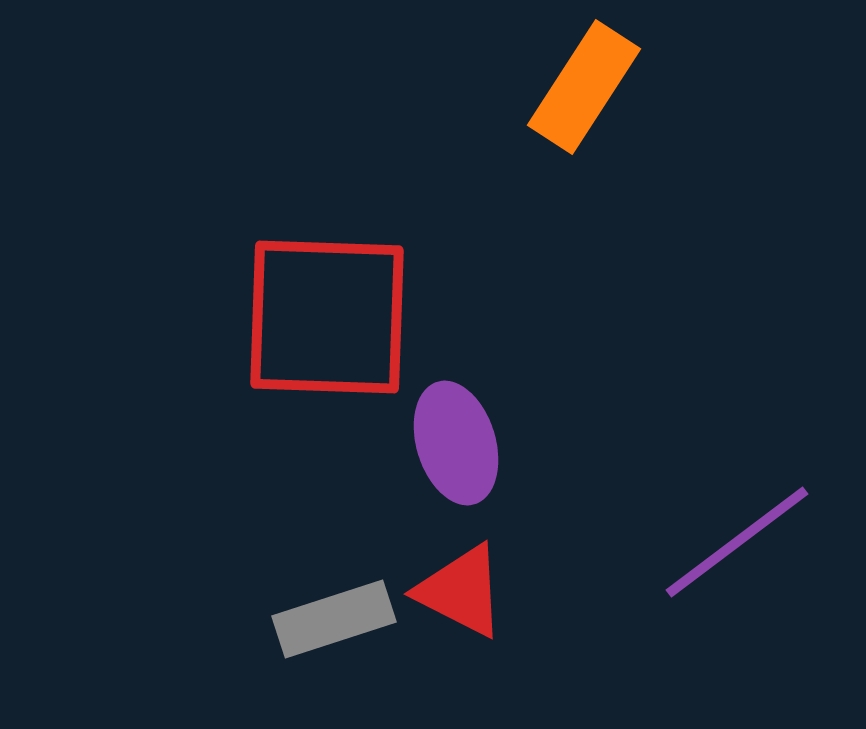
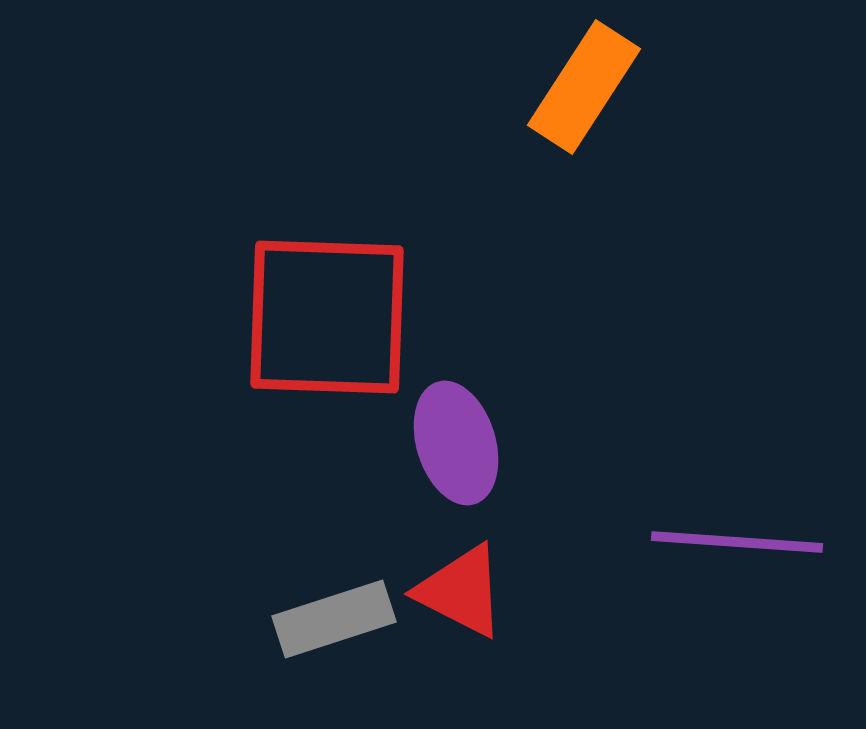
purple line: rotated 41 degrees clockwise
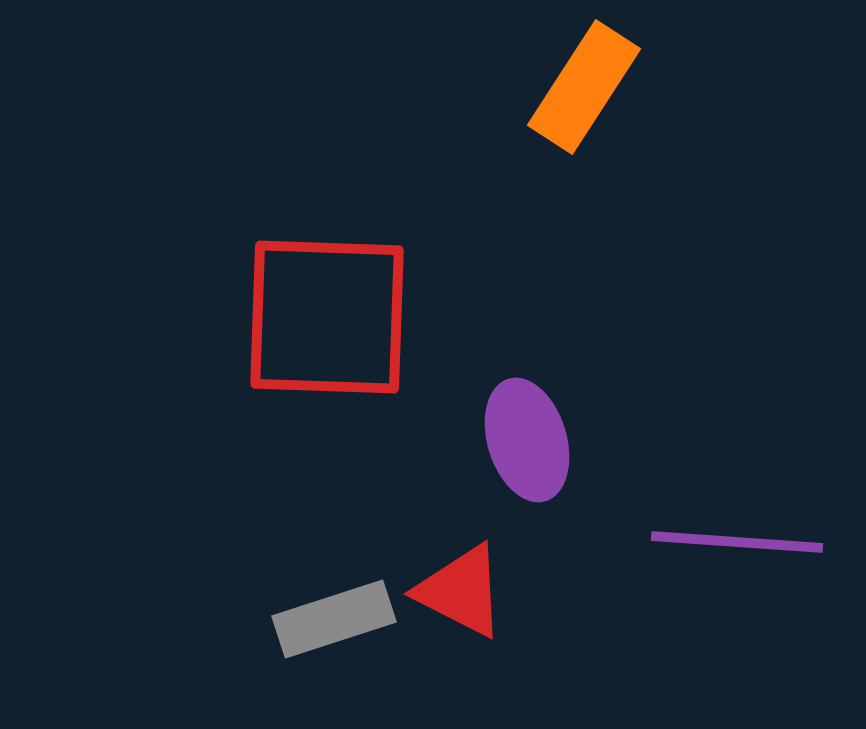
purple ellipse: moved 71 px right, 3 px up
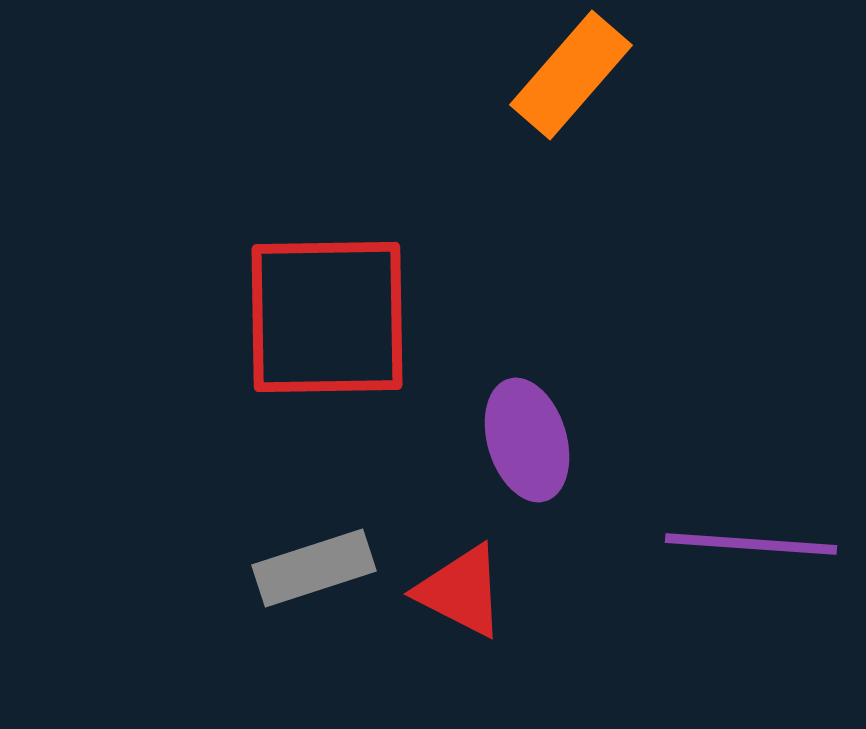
orange rectangle: moved 13 px left, 12 px up; rotated 8 degrees clockwise
red square: rotated 3 degrees counterclockwise
purple line: moved 14 px right, 2 px down
gray rectangle: moved 20 px left, 51 px up
